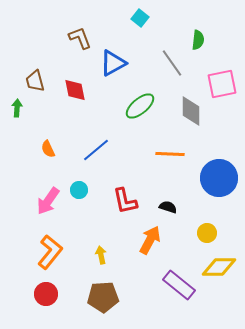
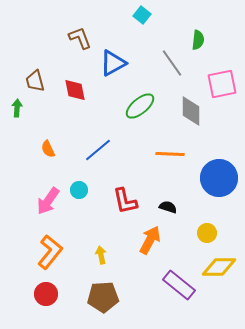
cyan square: moved 2 px right, 3 px up
blue line: moved 2 px right
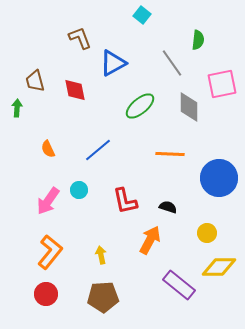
gray diamond: moved 2 px left, 4 px up
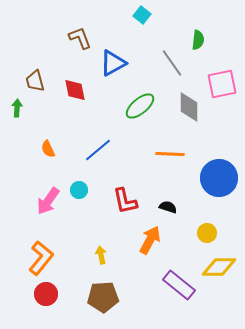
orange L-shape: moved 9 px left, 6 px down
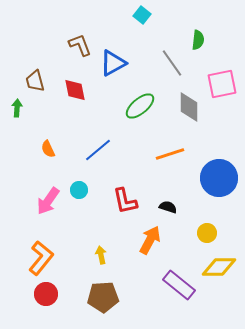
brown L-shape: moved 7 px down
orange line: rotated 20 degrees counterclockwise
